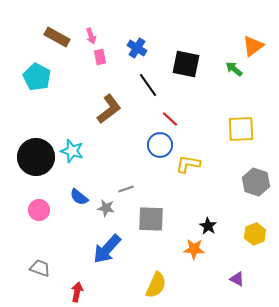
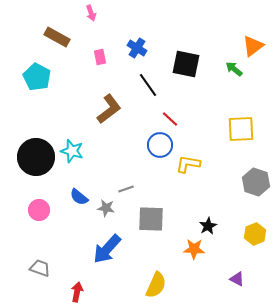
pink arrow: moved 23 px up
black star: rotated 12 degrees clockwise
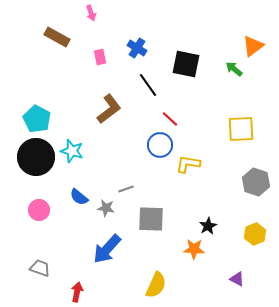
cyan pentagon: moved 42 px down
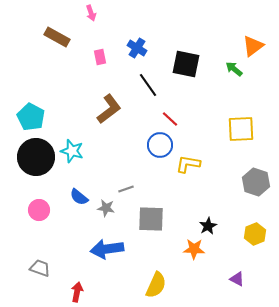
cyan pentagon: moved 6 px left, 2 px up
blue arrow: rotated 40 degrees clockwise
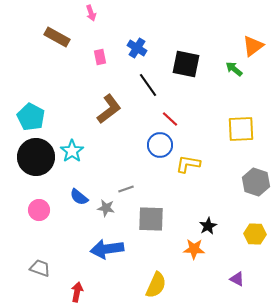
cyan star: rotated 20 degrees clockwise
yellow hexagon: rotated 25 degrees clockwise
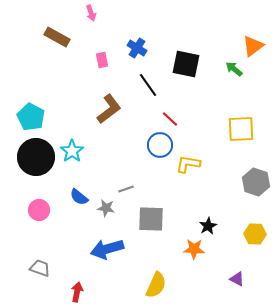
pink rectangle: moved 2 px right, 3 px down
blue arrow: rotated 8 degrees counterclockwise
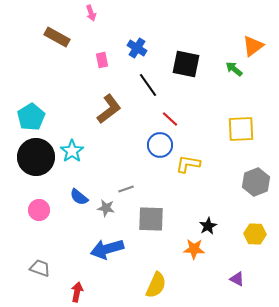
cyan pentagon: rotated 12 degrees clockwise
gray hexagon: rotated 20 degrees clockwise
